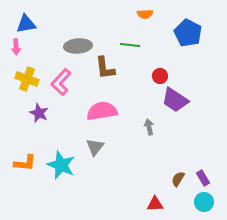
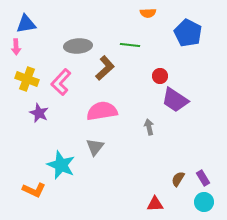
orange semicircle: moved 3 px right, 1 px up
brown L-shape: rotated 125 degrees counterclockwise
orange L-shape: moved 9 px right, 27 px down; rotated 20 degrees clockwise
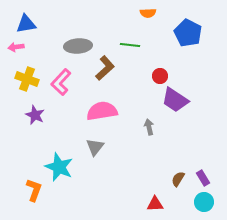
pink arrow: rotated 84 degrees clockwise
purple star: moved 4 px left, 2 px down
cyan star: moved 2 px left, 2 px down
orange L-shape: rotated 95 degrees counterclockwise
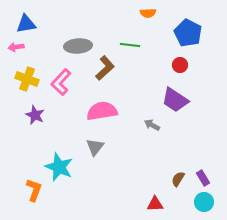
red circle: moved 20 px right, 11 px up
gray arrow: moved 3 px right, 2 px up; rotated 49 degrees counterclockwise
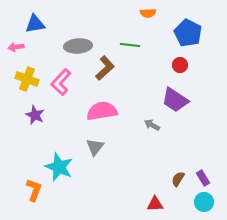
blue triangle: moved 9 px right
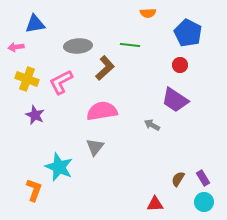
pink L-shape: rotated 20 degrees clockwise
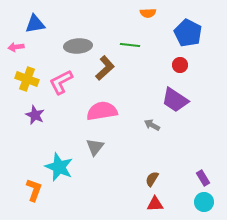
brown semicircle: moved 26 px left
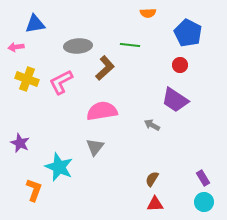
purple star: moved 15 px left, 28 px down
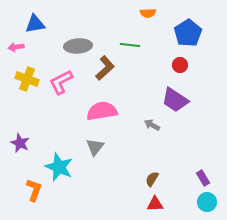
blue pentagon: rotated 12 degrees clockwise
cyan circle: moved 3 px right
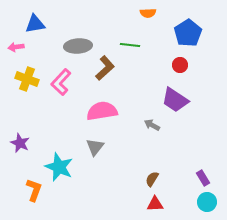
pink L-shape: rotated 20 degrees counterclockwise
